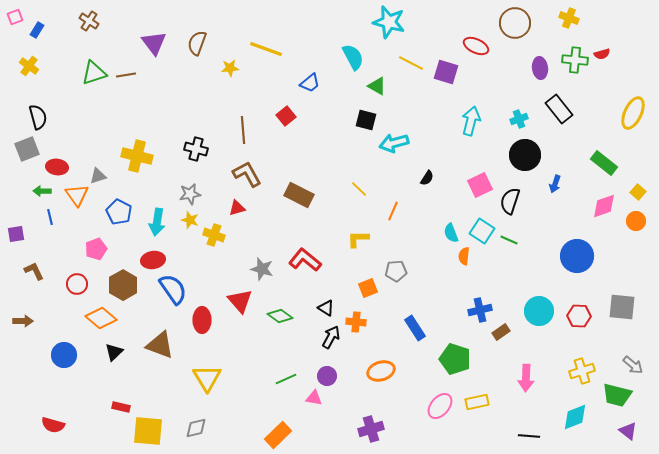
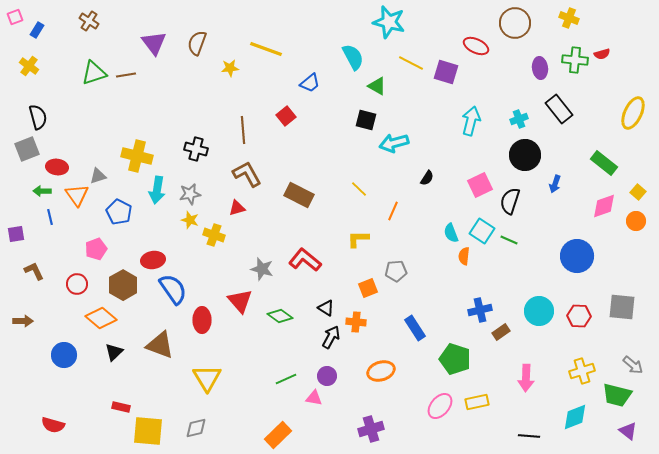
cyan arrow at (157, 222): moved 32 px up
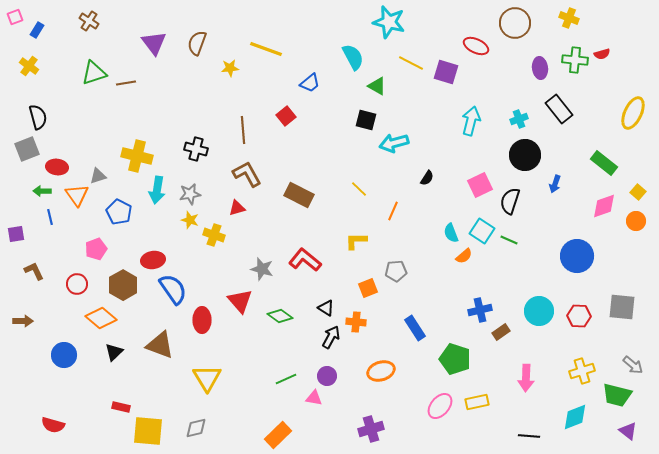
brown line at (126, 75): moved 8 px down
yellow L-shape at (358, 239): moved 2 px left, 2 px down
orange semicircle at (464, 256): rotated 138 degrees counterclockwise
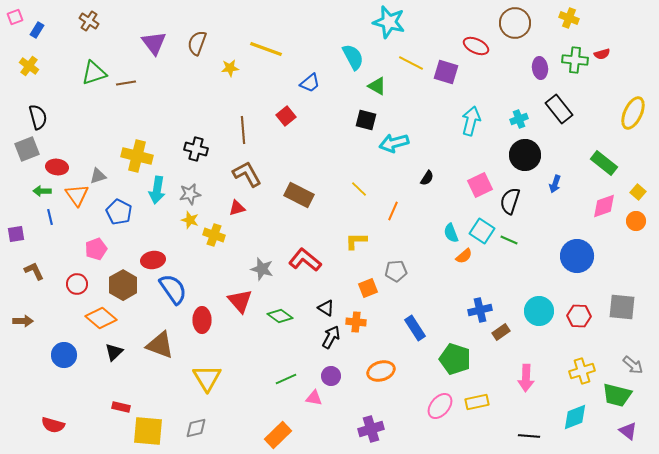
purple circle at (327, 376): moved 4 px right
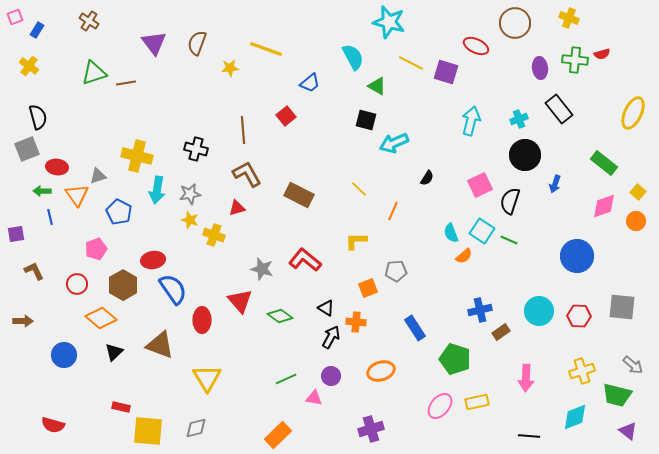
cyan arrow at (394, 143): rotated 8 degrees counterclockwise
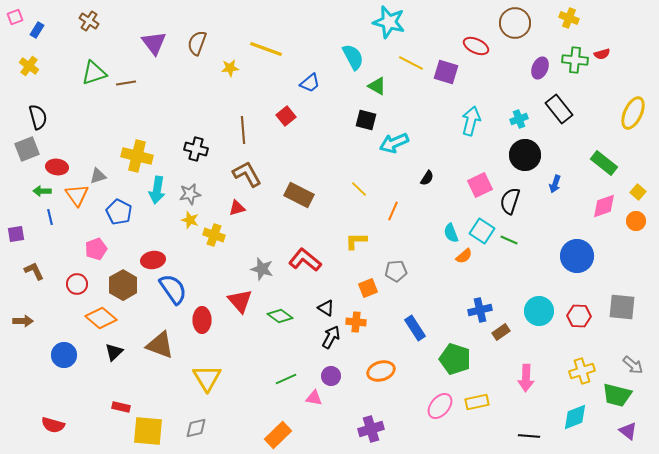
purple ellipse at (540, 68): rotated 30 degrees clockwise
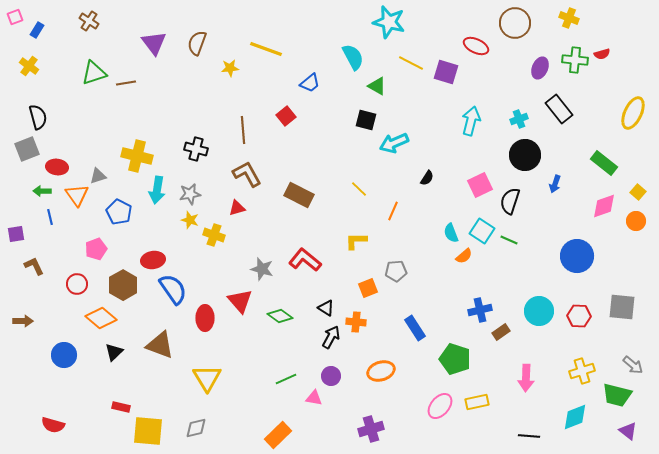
brown L-shape at (34, 271): moved 5 px up
red ellipse at (202, 320): moved 3 px right, 2 px up
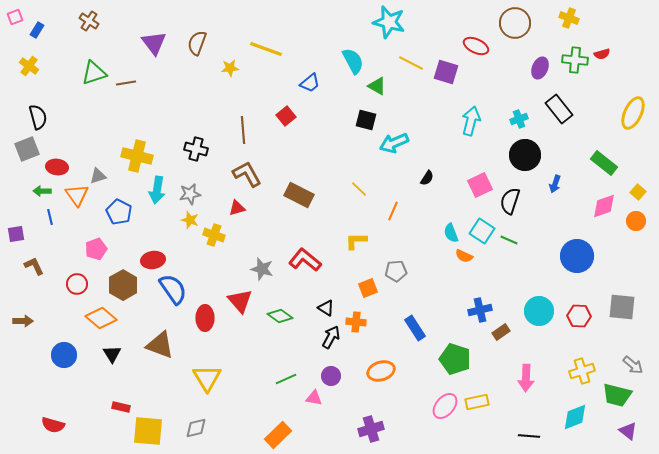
cyan semicircle at (353, 57): moved 4 px down
orange semicircle at (464, 256): rotated 66 degrees clockwise
black triangle at (114, 352): moved 2 px left, 2 px down; rotated 18 degrees counterclockwise
pink ellipse at (440, 406): moved 5 px right
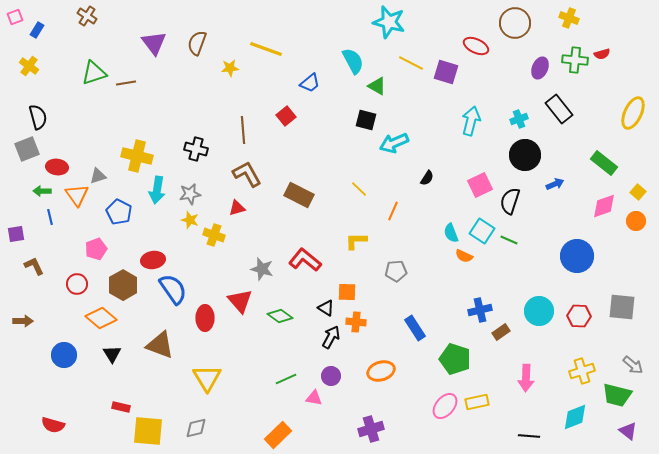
brown cross at (89, 21): moved 2 px left, 5 px up
blue arrow at (555, 184): rotated 132 degrees counterclockwise
orange square at (368, 288): moved 21 px left, 4 px down; rotated 24 degrees clockwise
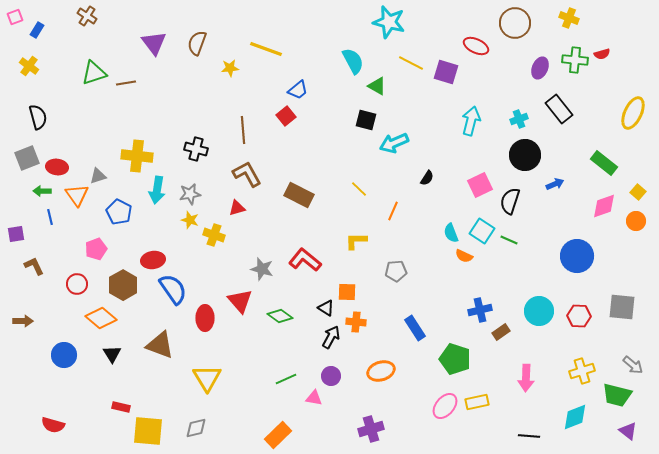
blue trapezoid at (310, 83): moved 12 px left, 7 px down
gray square at (27, 149): moved 9 px down
yellow cross at (137, 156): rotated 8 degrees counterclockwise
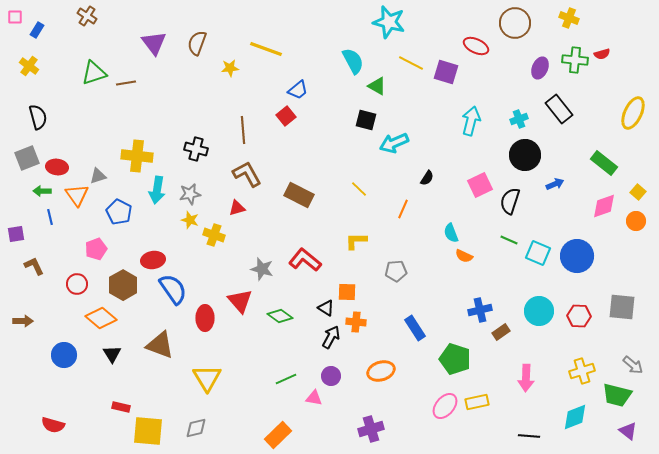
pink square at (15, 17): rotated 21 degrees clockwise
orange line at (393, 211): moved 10 px right, 2 px up
cyan square at (482, 231): moved 56 px right, 22 px down; rotated 10 degrees counterclockwise
